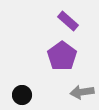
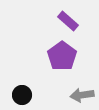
gray arrow: moved 3 px down
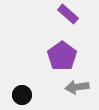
purple rectangle: moved 7 px up
gray arrow: moved 5 px left, 8 px up
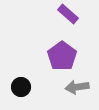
black circle: moved 1 px left, 8 px up
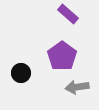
black circle: moved 14 px up
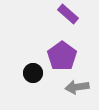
black circle: moved 12 px right
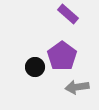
black circle: moved 2 px right, 6 px up
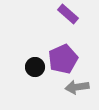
purple pentagon: moved 1 px right, 3 px down; rotated 12 degrees clockwise
